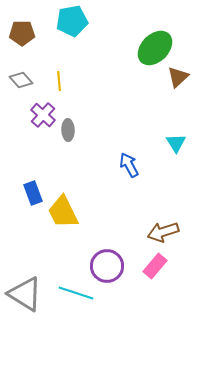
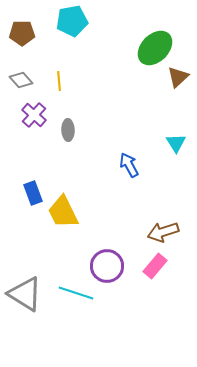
purple cross: moved 9 px left
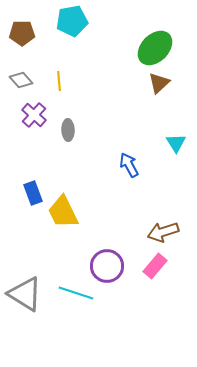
brown triangle: moved 19 px left, 6 px down
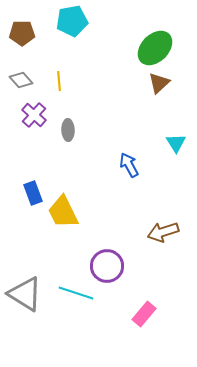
pink rectangle: moved 11 px left, 48 px down
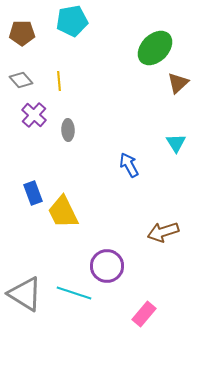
brown triangle: moved 19 px right
cyan line: moved 2 px left
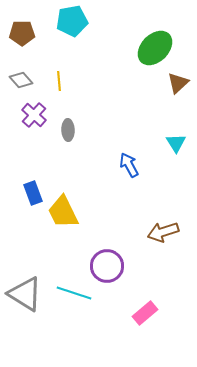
pink rectangle: moved 1 px right, 1 px up; rotated 10 degrees clockwise
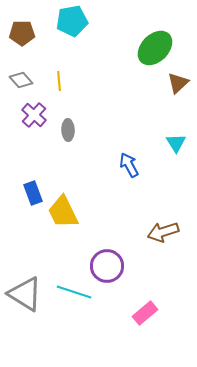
cyan line: moved 1 px up
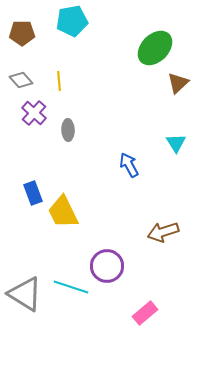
purple cross: moved 2 px up
cyan line: moved 3 px left, 5 px up
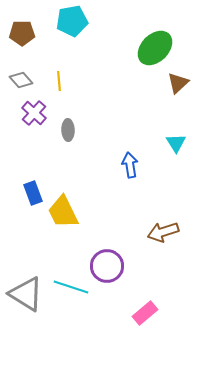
blue arrow: moved 1 px right; rotated 20 degrees clockwise
gray triangle: moved 1 px right
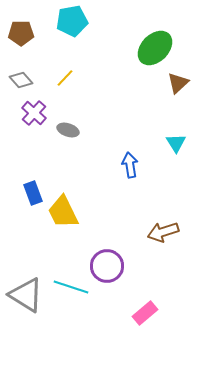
brown pentagon: moved 1 px left
yellow line: moved 6 px right, 3 px up; rotated 48 degrees clockwise
gray ellipse: rotated 70 degrees counterclockwise
gray triangle: moved 1 px down
